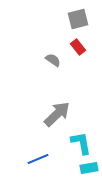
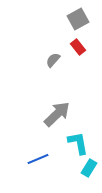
gray square: rotated 15 degrees counterclockwise
gray semicircle: rotated 84 degrees counterclockwise
cyan L-shape: moved 3 px left
cyan rectangle: rotated 48 degrees counterclockwise
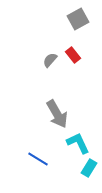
red rectangle: moved 5 px left, 8 px down
gray semicircle: moved 3 px left
gray arrow: rotated 104 degrees clockwise
cyan L-shape: rotated 15 degrees counterclockwise
blue line: rotated 55 degrees clockwise
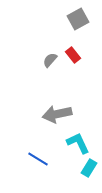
gray arrow: rotated 108 degrees clockwise
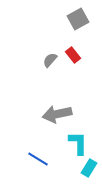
cyan L-shape: rotated 25 degrees clockwise
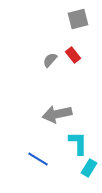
gray square: rotated 15 degrees clockwise
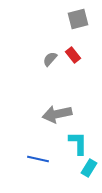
gray semicircle: moved 1 px up
blue line: rotated 20 degrees counterclockwise
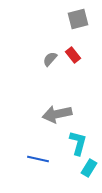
cyan L-shape: rotated 15 degrees clockwise
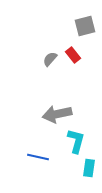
gray square: moved 7 px right, 7 px down
cyan L-shape: moved 2 px left, 2 px up
blue line: moved 2 px up
cyan rectangle: rotated 24 degrees counterclockwise
